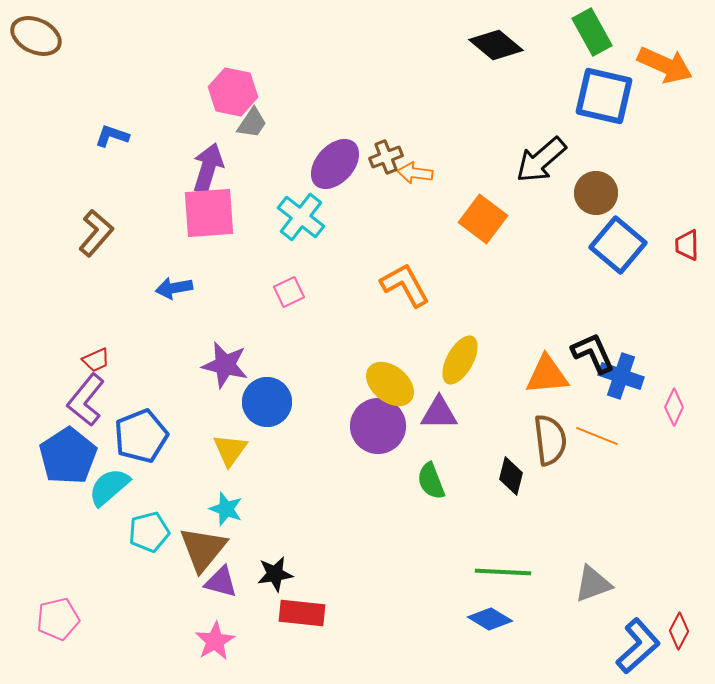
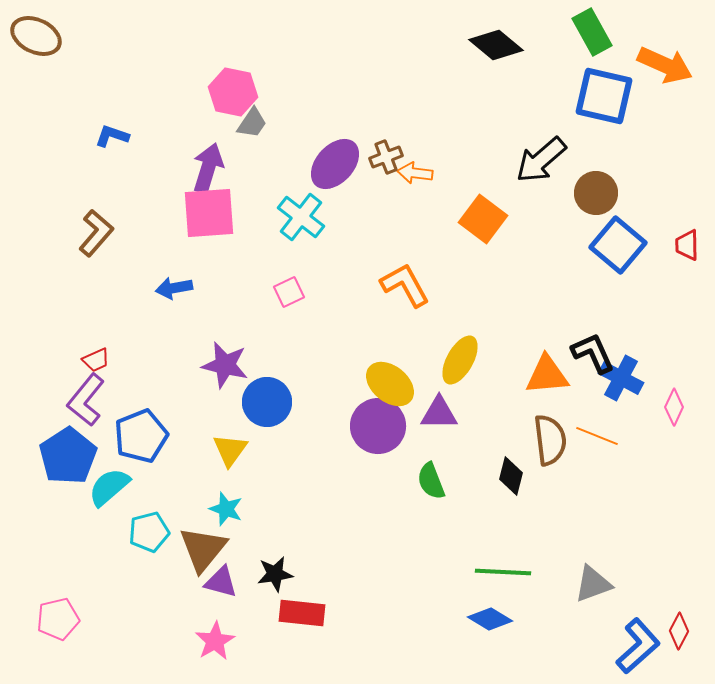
blue cross at (621, 376): moved 2 px down; rotated 9 degrees clockwise
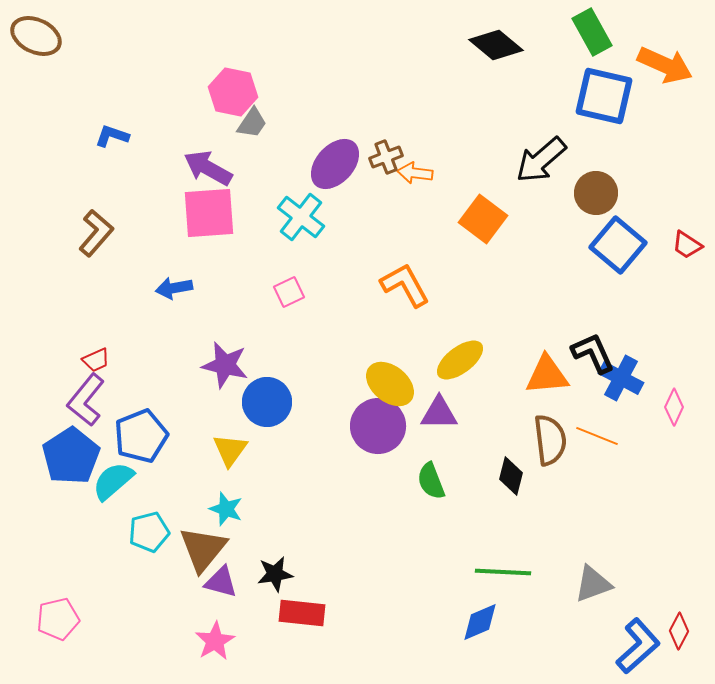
purple arrow at (208, 168): rotated 78 degrees counterclockwise
red trapezoid at (687, 245): rotated 56 degrees counterclockwise
yellow ellipse at (460, 360): rotated 24 degrees clockwise
blue pentagon at (68, 456): moved 3 px right
cyan semicircle at (109, 487): moved 4 px right, 6 px up
blue diamond at (490, 619): moved 10 px left, 3 px down; rotated 54 degrees counterclockwise
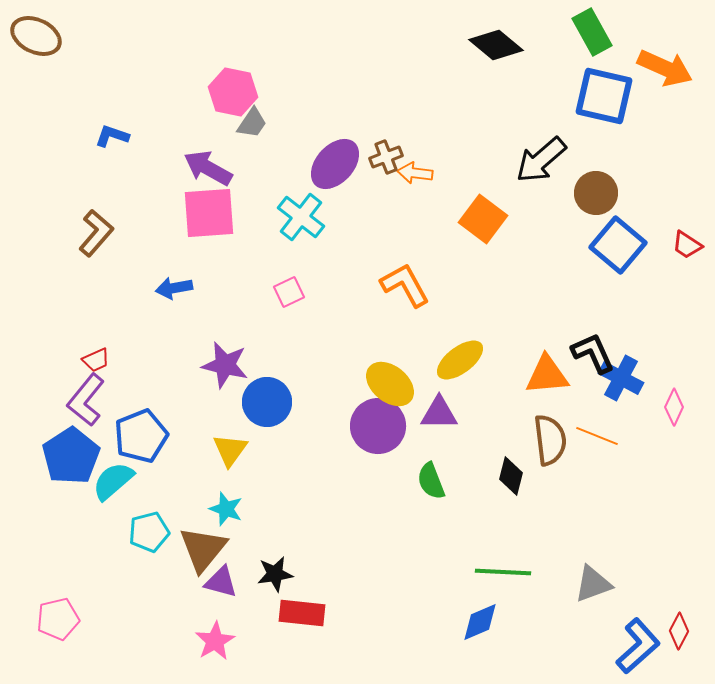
orange arrow at (665, 65): moved 3 px down
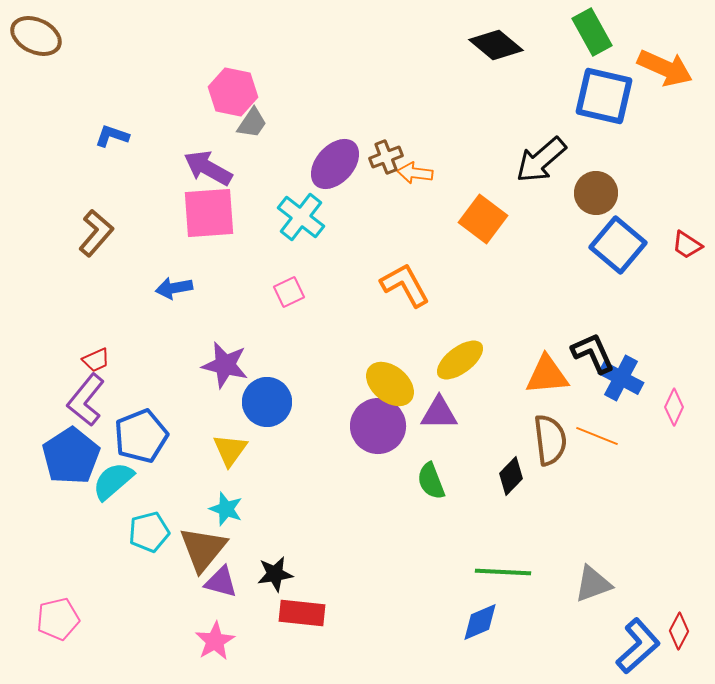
black diamond at (511, 476): rotated 30 degrees clockwise
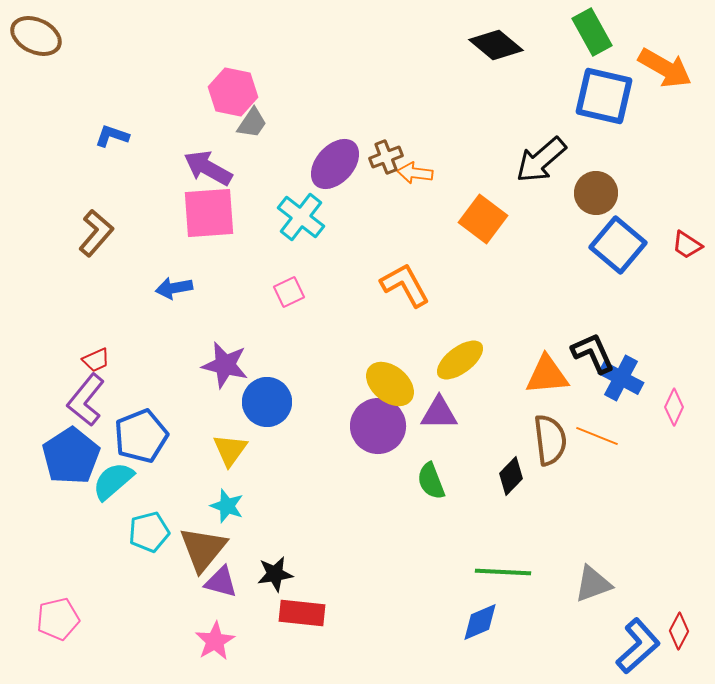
orange arrow at (665, 68): rotated 6 degrees clockwise
cyan star at (226, 509): moved 1 px right, 3 px up
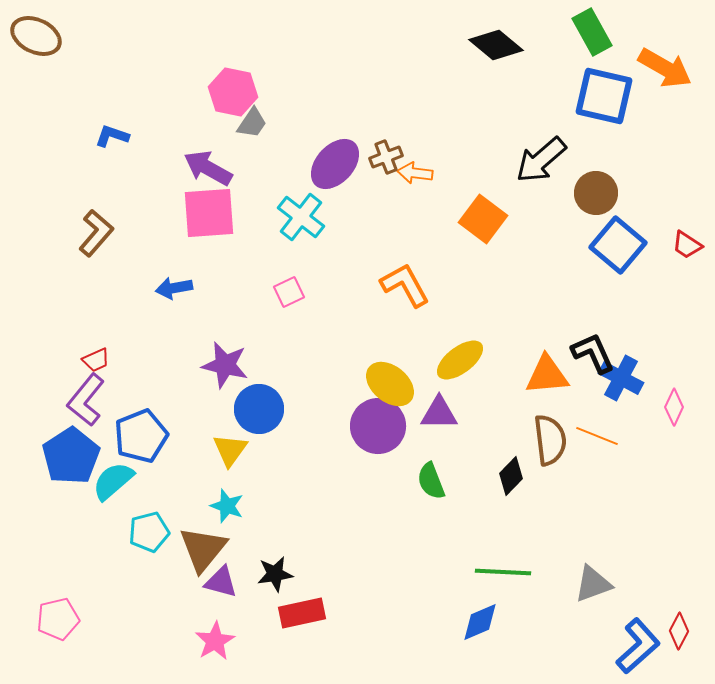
blue circle at (267, 402): moved 8 px left, 7 px down
red rectangle at (302, 613): rotated 18 degrees counterclockwise
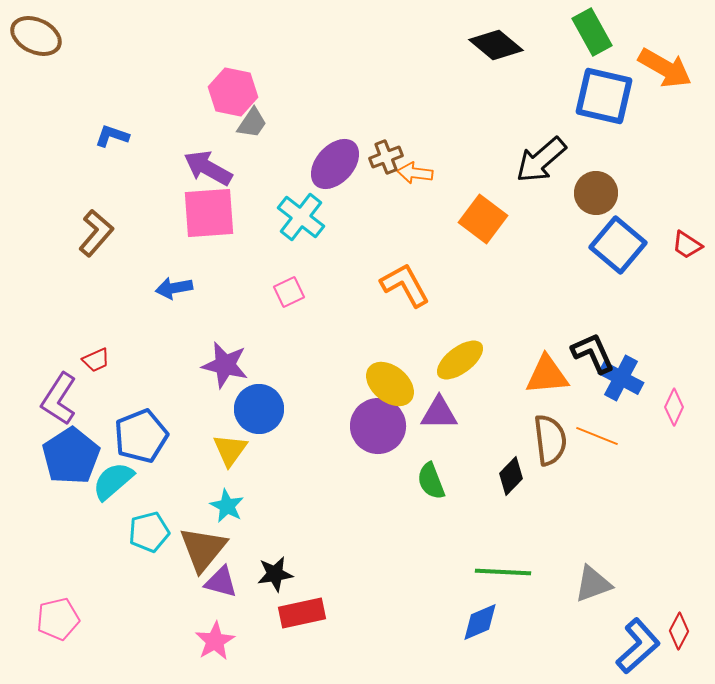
purple L-shape at (86, 400): moved 27 px left, 1 px up; rotated 6 degrees counterclockwise
cyan star at (227, 506): rotated 8 degrees clockwise
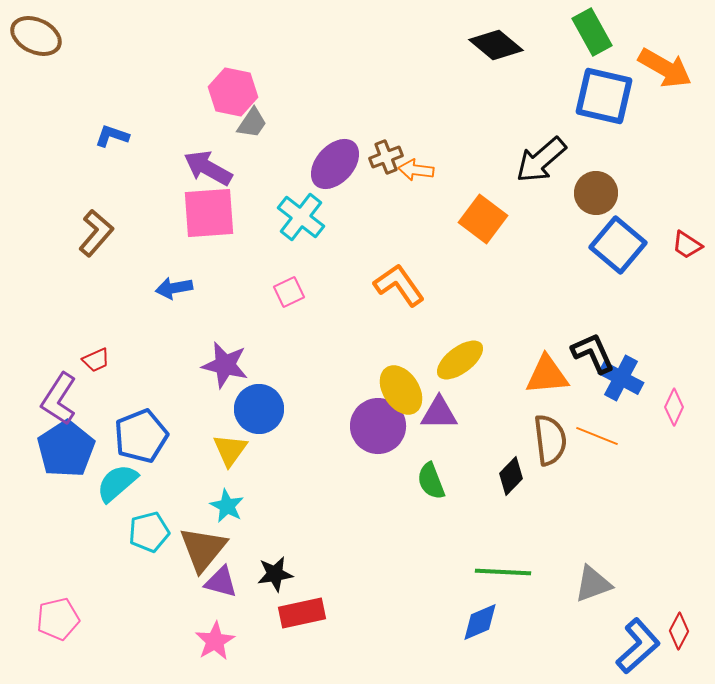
orange arrow at (415, 173): moved 1 px right, 3 px up
orange L-shape at (405, 285): moved 6 px left; rotated 6 degrees counterclockwise
yellow ellipse at (390, 384): moved 11 px right, 6 px down; rotated 18 degrees clockwise
blue pentagon at (71, 456): moved 5 px left, 7 px up
cyan semicircle at (113, 481): moved 4 px right, 2 px down
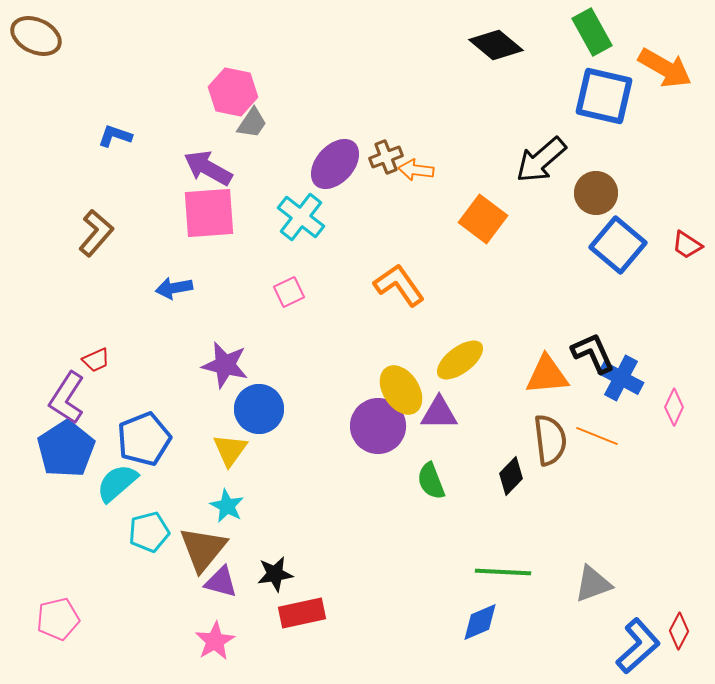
blue L-shape at (112, 136): moved 3 px right
purple L-shape at (59, 399): moved 8 px right, 1 px up
blue pentagon at (141, 436): moved 3 px right, 3 px down
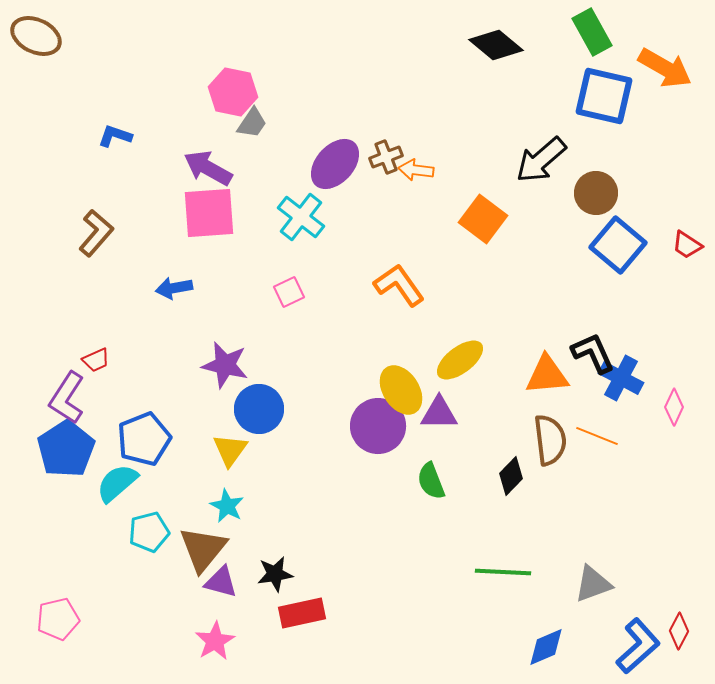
blue diamond at (480, 622): moved 66 px right, 25 px down
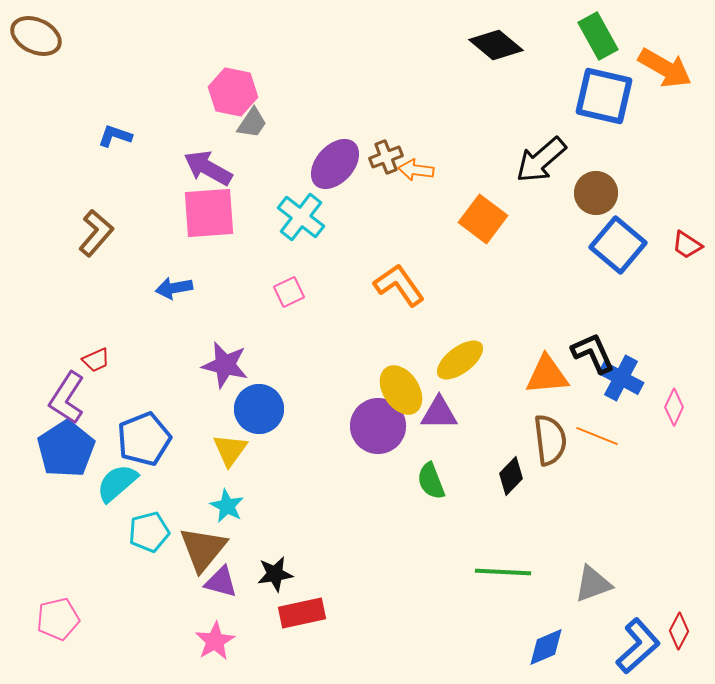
green rectangle at (592, 32): moved 6 px right, 4 px down
